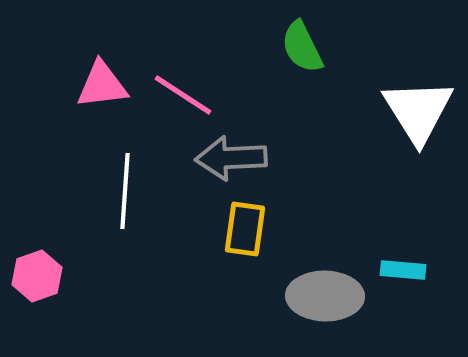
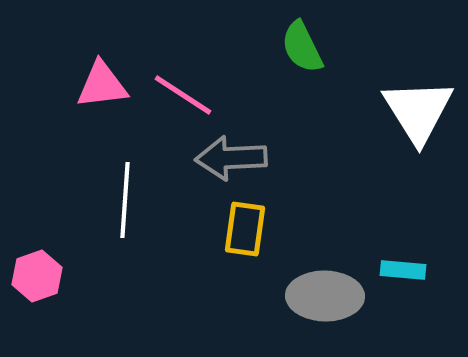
white line: moved 9 px down
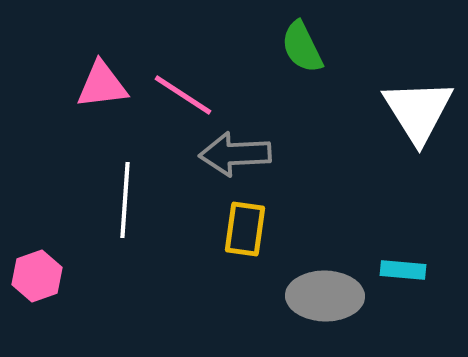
gray arrow: moved 4 px right, 4 px up
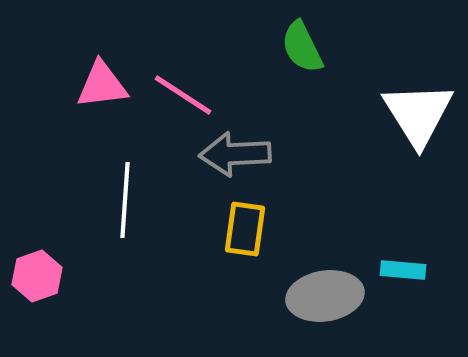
white triangle: moved 3 px down
gray ellipse: rotated 10 degrees counterclockwise
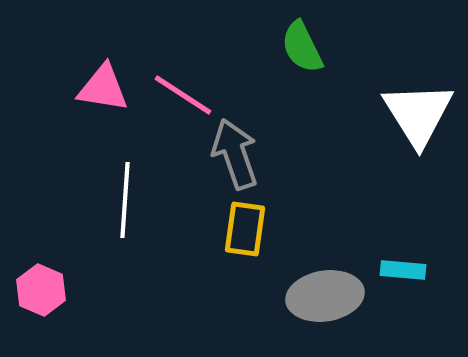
pink triangle: moved 1 px right, 3 px down; rotated 16 degrees clockwise
gray arrow: rotated 74 degrees clockwise
pink hexagon: moved 4 px right, 14 px down; rotated 18 degrees counterclockwise
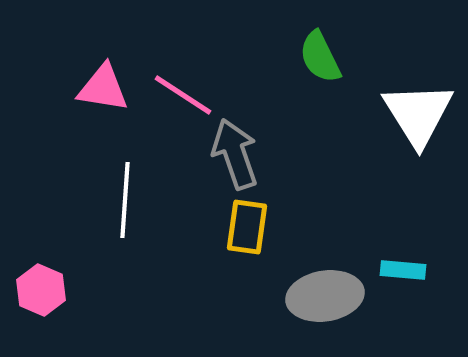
green semicircle: moved 18 px right, 10 px down
yellow rectangle: moved 2 px right, 2 px up
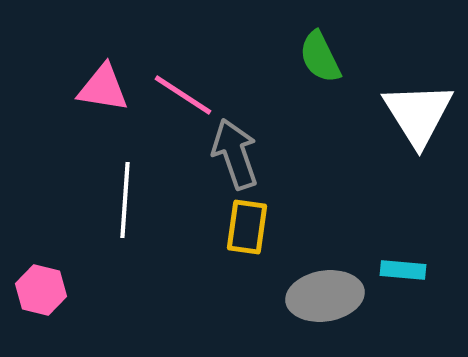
pink hexagon: rotated 9 degrees counterclockwise
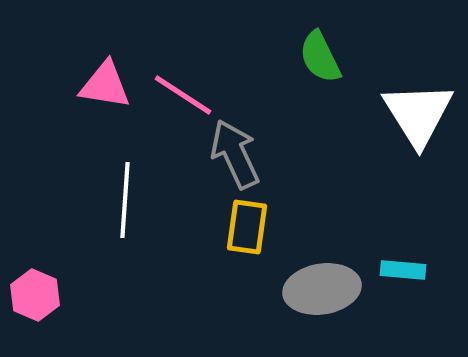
pink triangle: moved 2 px right, 3 px up
gray arrow: rotated 6 degrees counterclockwise
pink hexagon: moved 6 px left, 5 px down; rotated 9 degrees clockwise
gray ellipse: moved 3 px left, 7 px up
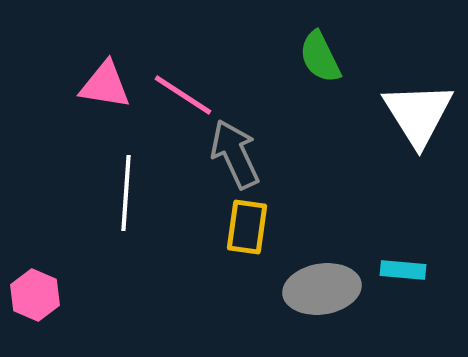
white line: moved 1 px right, 7 px up
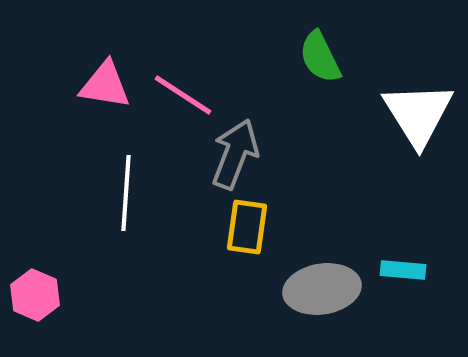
gray arrow: rotated 46 degrees clockwise
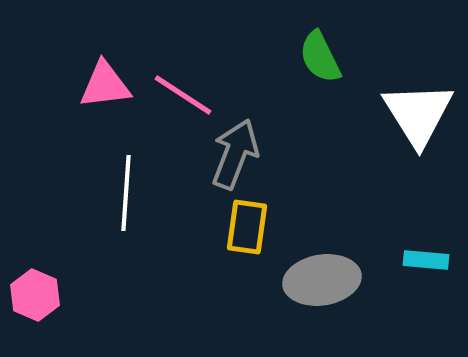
pink triangle: rotated 16 degrees counterclockwise
cyan rectangle: moved 23 px right, 10 px up
gray ellipse: moved 9 px up
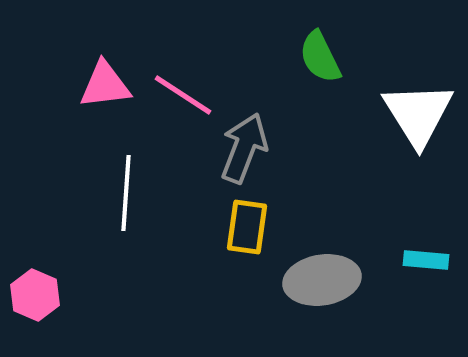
gray arrow: moved 9 px right, 6 px up
